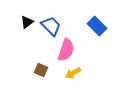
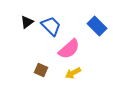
pink semicircle: moved 3 px right, 1 px up; rotated 30 degrees clockwise
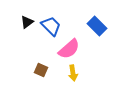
yellow arrow: rotated 70 degrees counterclockwise
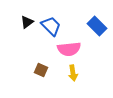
pink semicircle: rotated 35 degrees clockwise
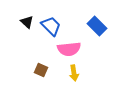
black triangle: rotated 40 degrees counterclockwise
yellow arrow: moved 1 px right
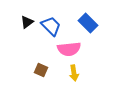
black triangle: rotated 40 degrees clockwise
blue rectangle: moved 9 px left, 3 px up
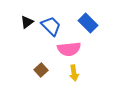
brown square: rotated 24 degrees clockwise
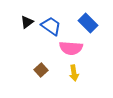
blue trapezoid: rotated 10 degrees counterclockwise
pink semicircle: moved 2 px right, 1 px up; rotated 10 degrees clockwise
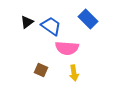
blue rectangle: moved 4 px up
pink semicircle: moved 4 px left
brown square: rotated 24 degrees counterclockwise
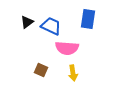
blue rectangle: rotated 54 degrees clockwise
blue trapezoid: rotated 10 degrees counterclockwise
yellow arrow: moved 1 px left
